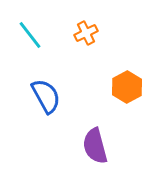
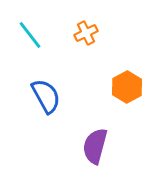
purple semicircle: rotated 30 degrees clockwise
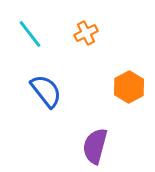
cyan line: moved 1 px up
orange hexagon: moved 2 px right
blue semicircle: moved 5 px up; rotated 9 degrees counterclockwise
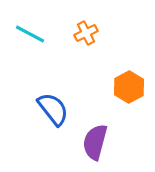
cyan line: rotated 24 degrees counterclockwise
blue semicircle: moved 7 px right, 18 px down
purple semicircle: moved 4 px up
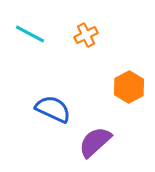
orange cross: moved 2 px down
blue semicircle: rotated 27 degrees counterclockwise
purple semicircle: rotated 33 degrees clockwise
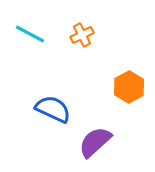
orange cross: moved 4 px left
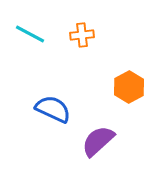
orange cross: rotated 20 degrees clockwise
purple semicircle: moved 3 px right, 1 px up
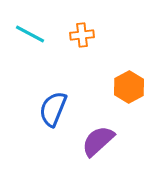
blue semicircle: rotated 93 degrees counterclockwise
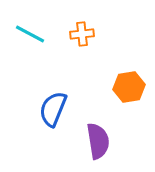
orange cross: moved 1 px up
orange hexagon: rotated 20 degrees clockwise
purple semicircle: rotated 123 degrees clockwise
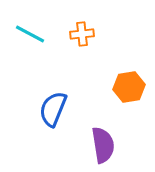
purple semicircle: moved 5 px right, 4 px down
